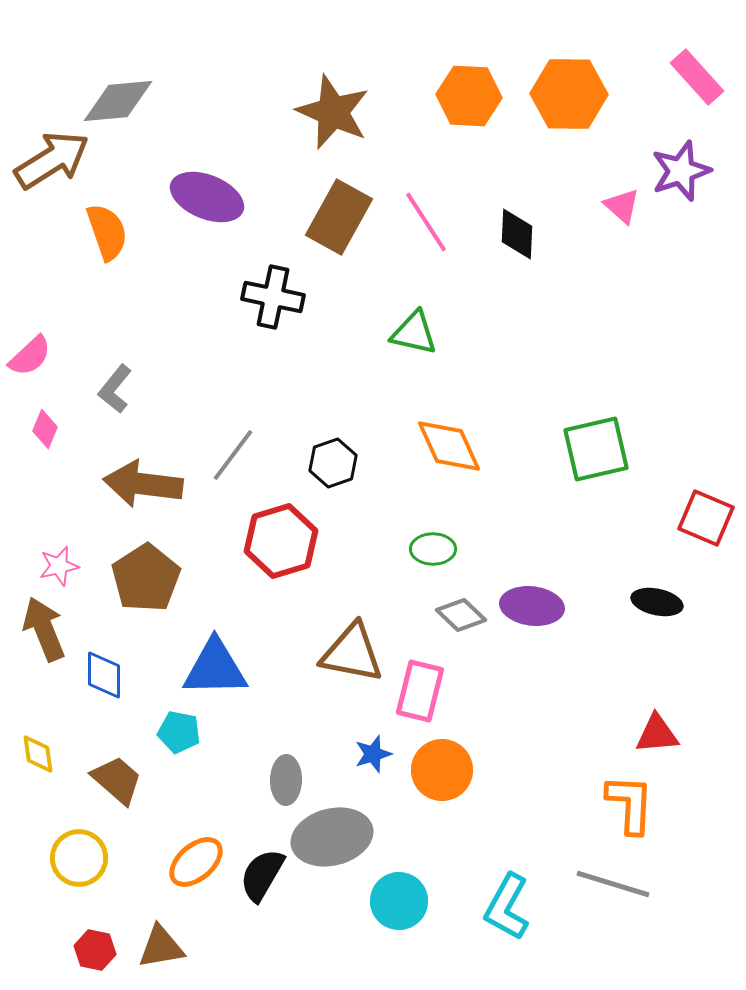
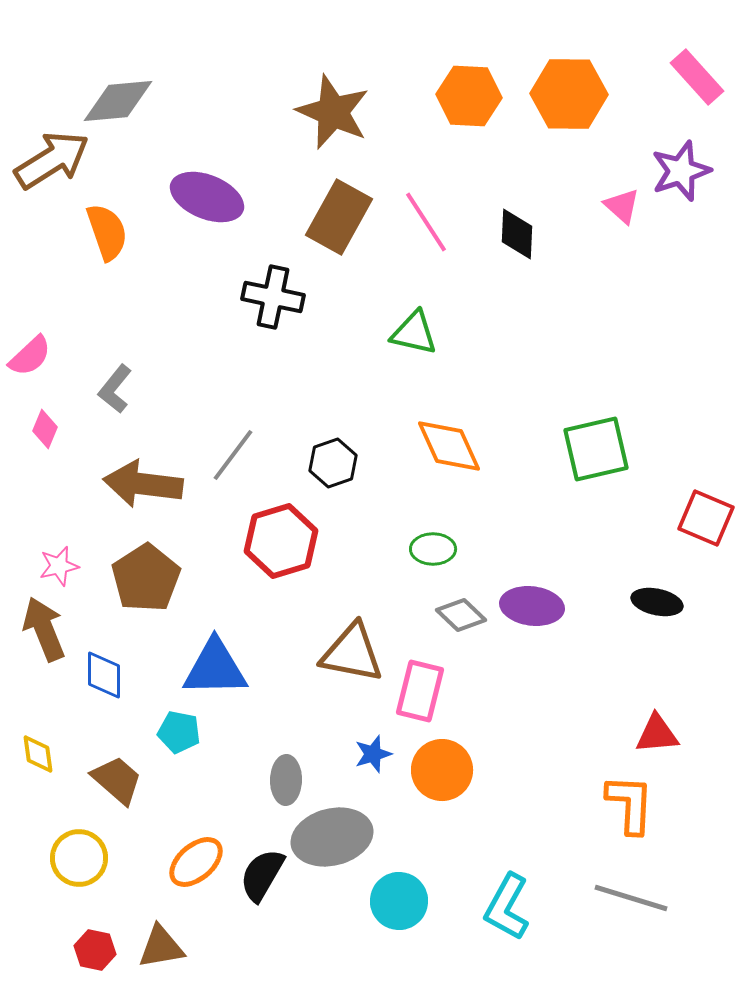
gray line at (613, 884): moved 18 px right, 14 px down
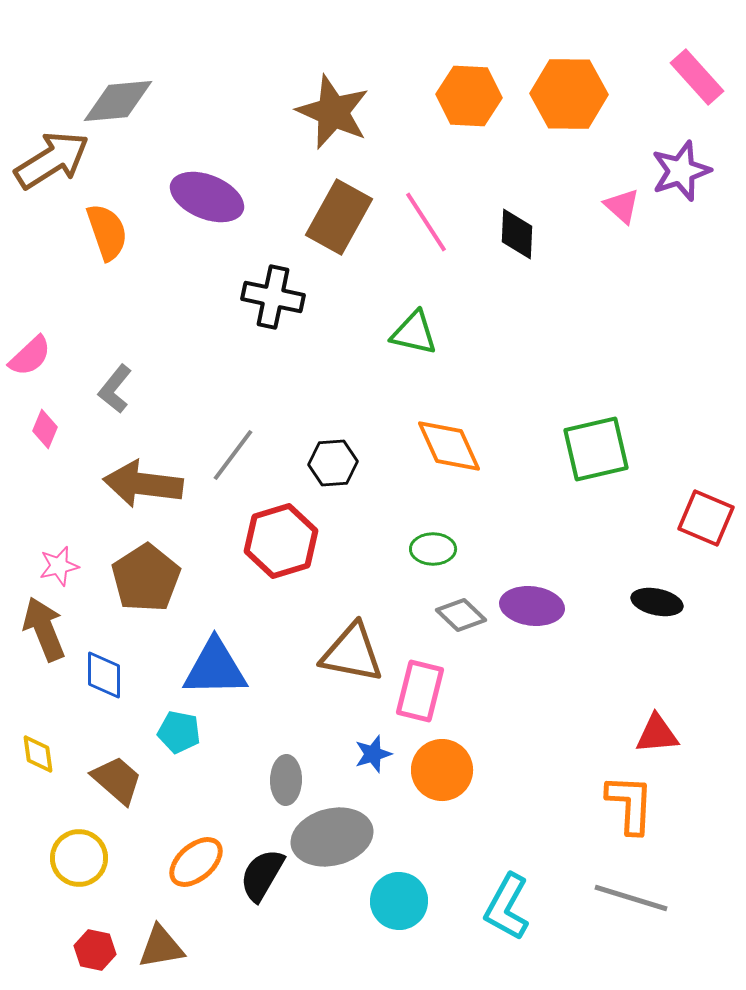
black hexagon at (333, 463): rotated 15 degrees clockwise
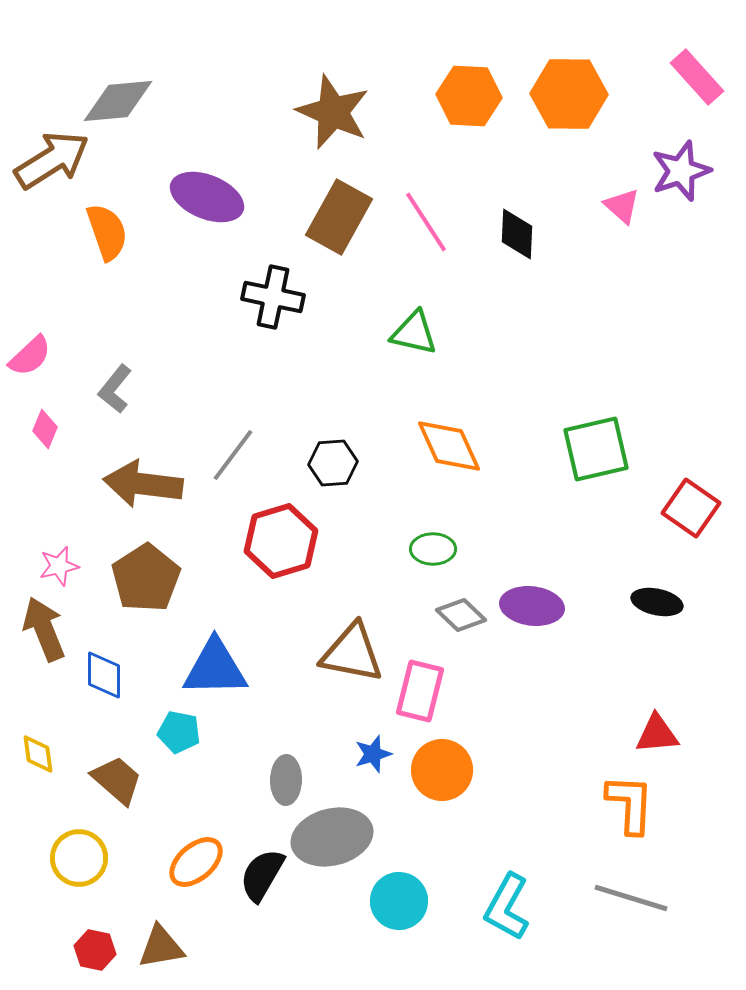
red square at (706, 518): moved 15 px left, 10 px up; rotated 12 degrees clockwise
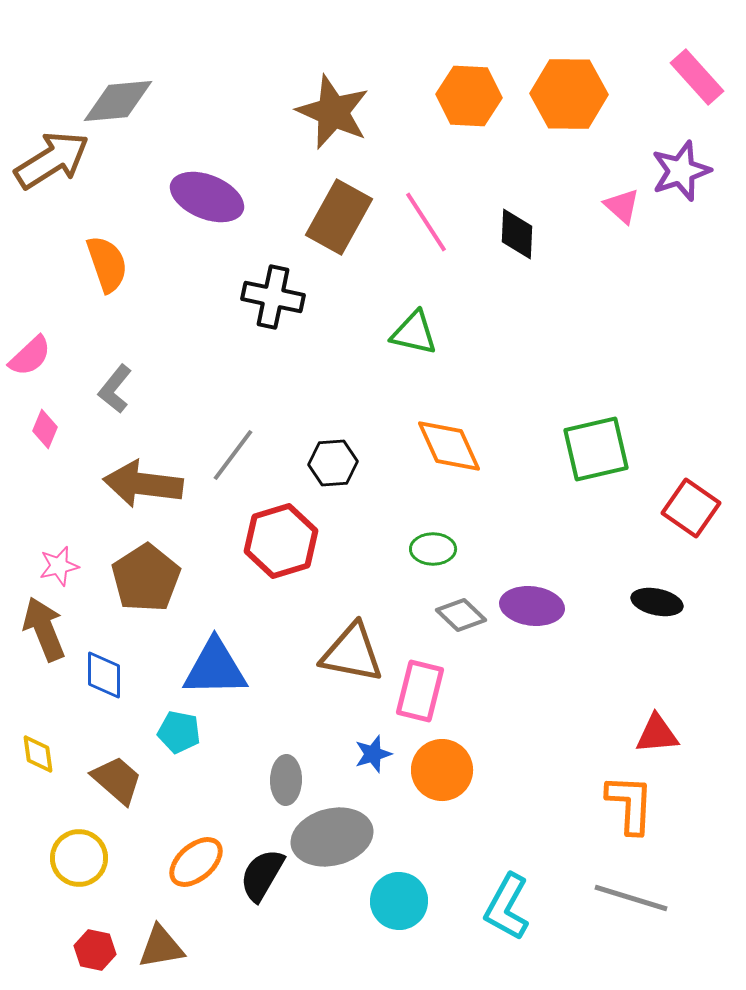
orange semicircle at (107, 232): moved 32 px down
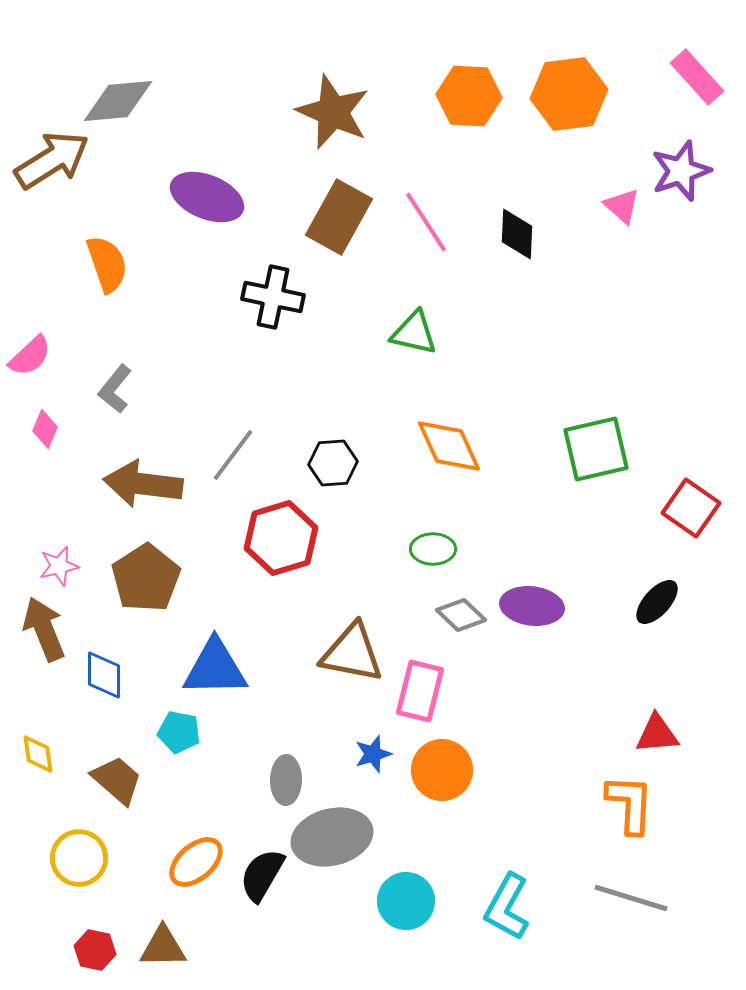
orange hexagon at (569, 94): rotated 8 degrees counterclockwise
red hexagon at (281, 541): moved 3 px up
black ellipse at (657, 602): rotated 60 degrees counterclockwise
cyan circle at (399, 901): moved 7 px right
brown triangle at (161, 947): moved 2 px right; rotated 9 degrees clockwise
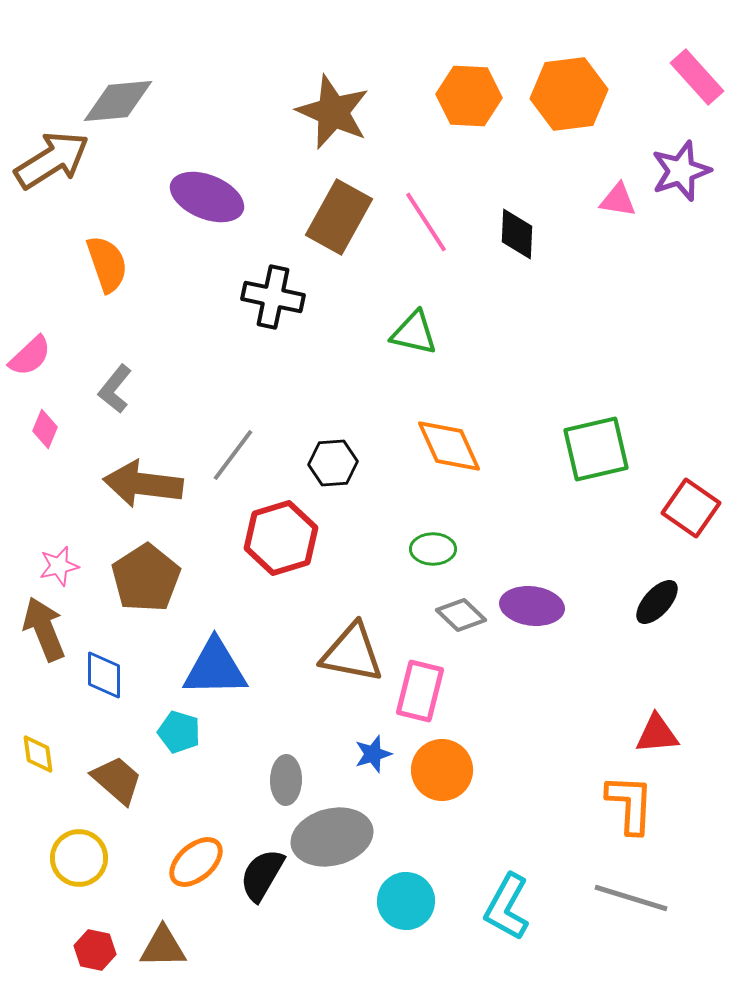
pink triangle at (622, 206): moved 4 px left, 6 px up; rotated 33 degrees counterclockwise
cyan pentagon at (179, 732): rotated 6 degrees clockwise
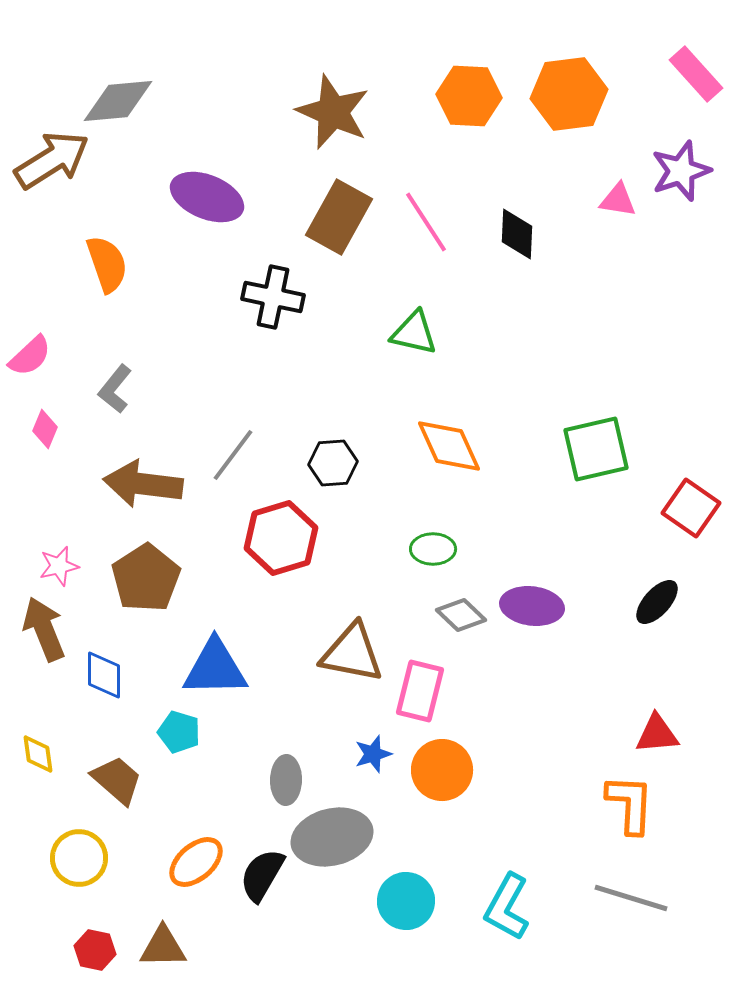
pink rectangle at (697, 77): moved 1 px left, 3 px up
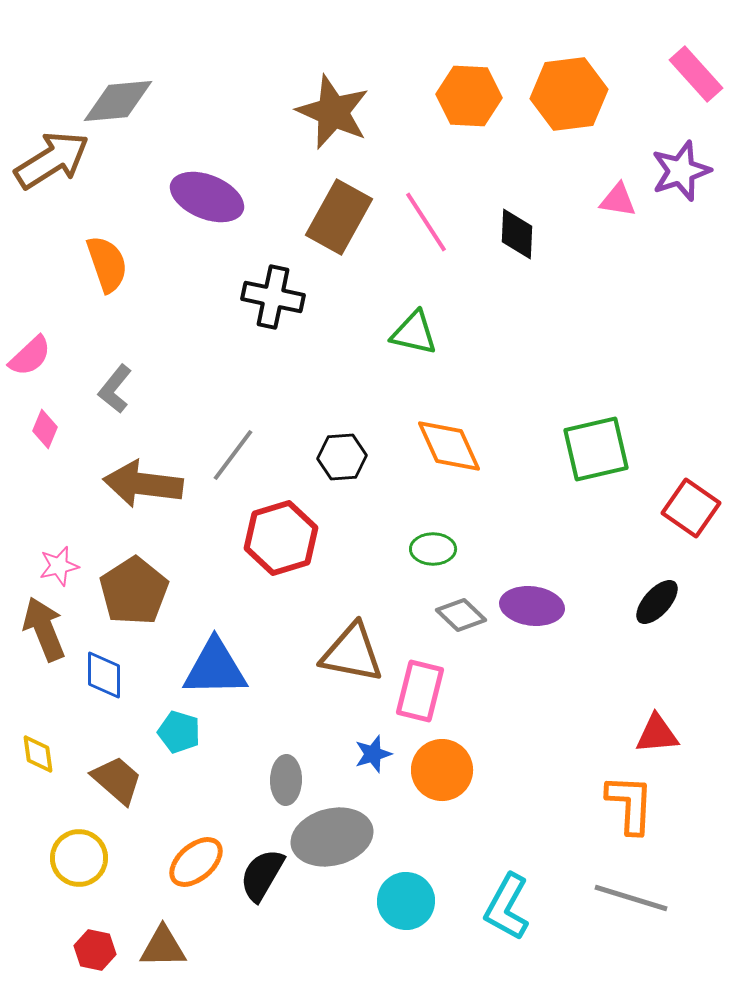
black hexagon at (333, 463): moved 9 px right, 6 px up
brown pentagon at (146, 578): moved 12 px left, 13 px down
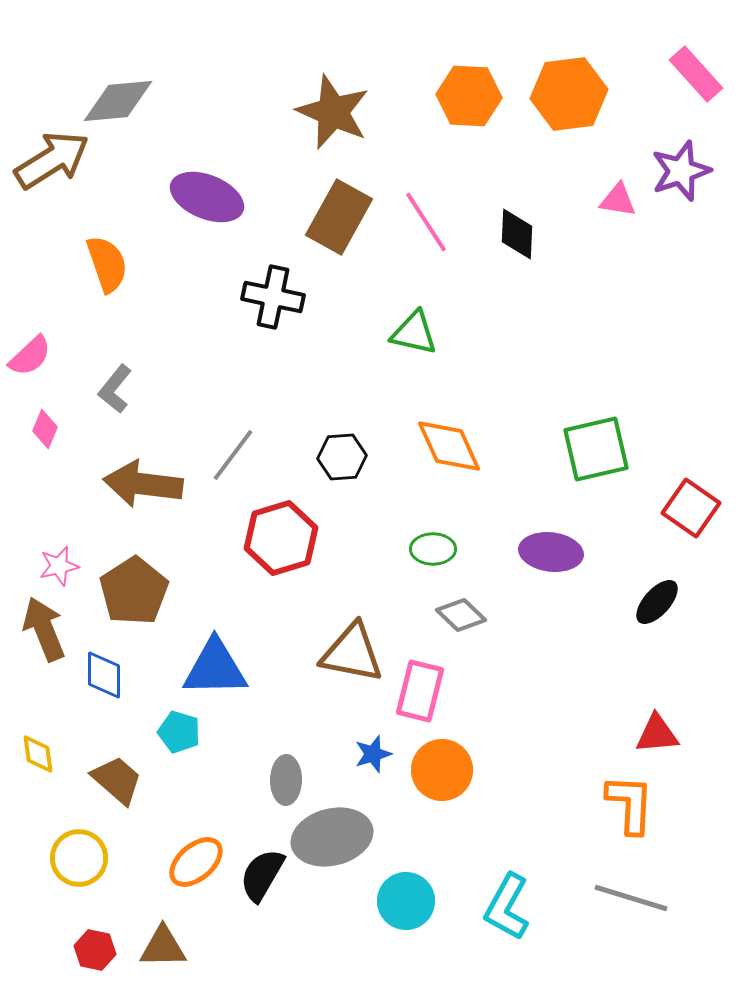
purple ellipse at (532, 606): moved 19 px right, 54 px up
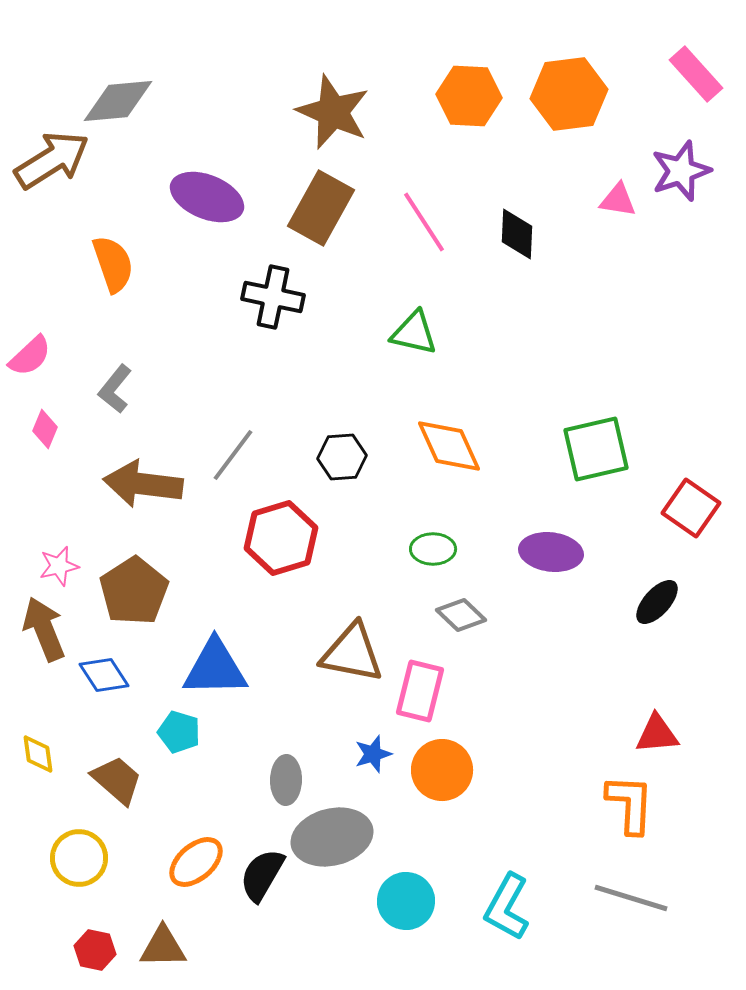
brown rectangle at (339, 217): moved 18 px left, 9 px up
pink line at (426, 222): moved 2 px left
orange semicircle at (107, 264): moved 6 px right
blue diamond at (104, 675): rotated 33 degrees counterclockwise
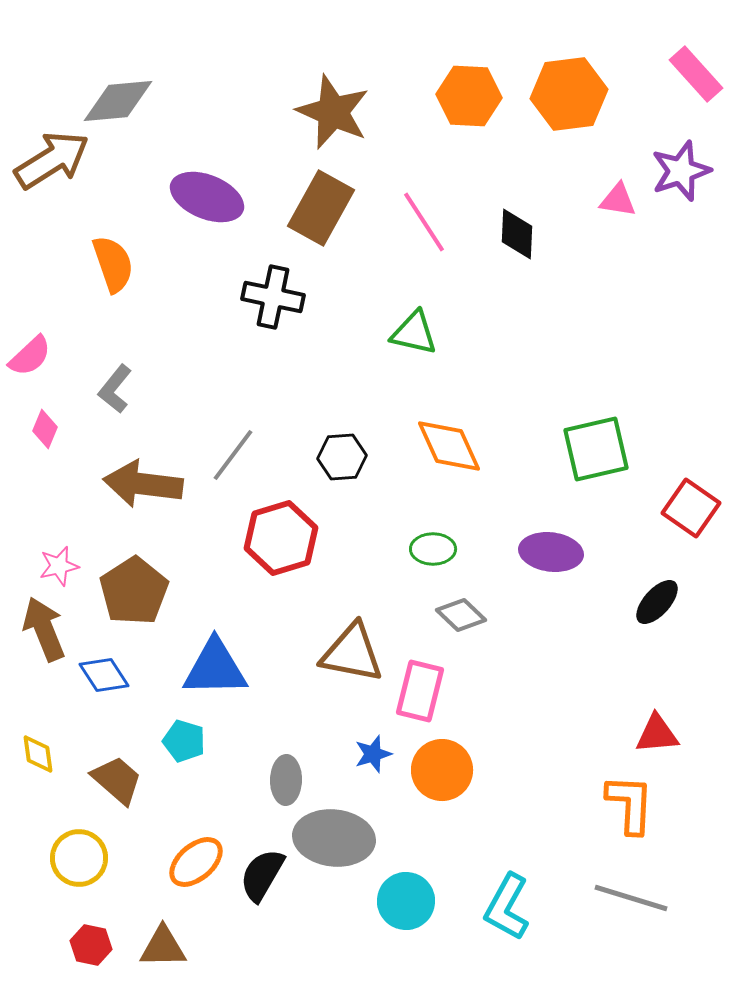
cyan pentagon at (179, 732): moved 5 px right, 9 px down
gray ellipse at (332, 837): moved 2 px right, 1 px down; rotated 20 degrees clockwise
red hexagon at (95, 950): moved 4 px left, 5 px up
